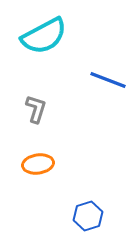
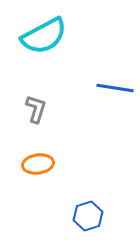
blue line: moved 7 px right, 8 px down; rotated 12 degrees counterclockwise
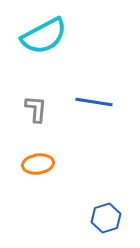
blue line: moved 21 px left, 14 px down
gray L-shape: rotated 12 degrees counterclockwise
blue hexagon: moved 18 px right, 2 px down
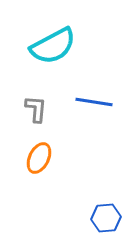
cyan semicircle: moved 9 px right, 10 px down
orange ellipse: moved 1 px right, 6 px up; rotated 56 degrees counterclockwise
blue hexagon: rotated 12 degrees clockwise
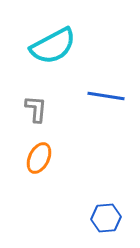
blue line: moved 12 px right, 6 px up
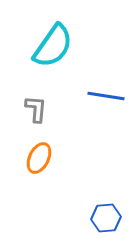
cyan semicircle: rotated 27 degrees counterclockwise
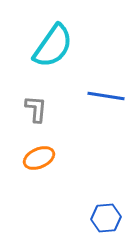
orange ellipse: rotated 40 degrees clockwise
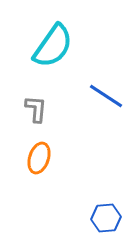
blue line: rotated 24 degrees clockwise
orange ellipse: rotated 48 degrees counterclockwise
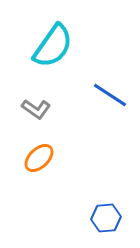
blue line: moved 4 px right, 1 px up
gray L-shape: rotated 120 degrees clockwise
orange ellipse: rotated 28 degrees clockwise
